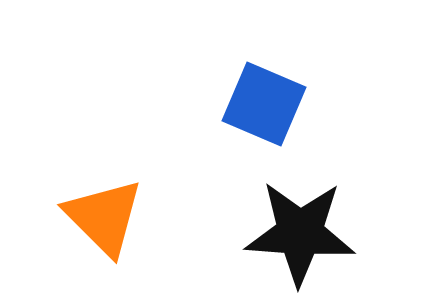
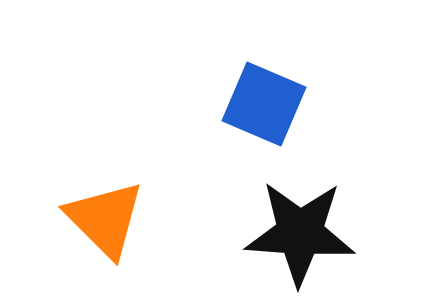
orange triangle: moved 1 px right, 2 px down
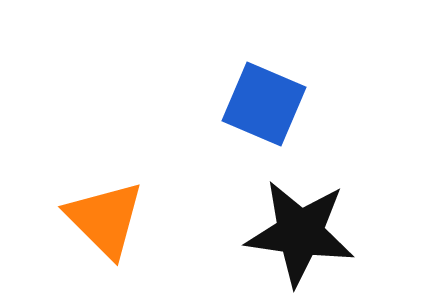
black star: rotated 4 degrees clockwise
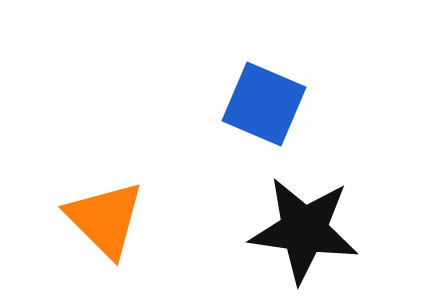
black star: moved 4 px right, 3 px up
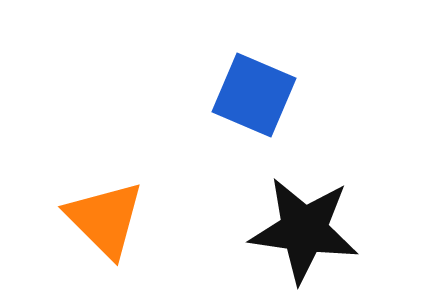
blue square: moved 10 px left, 9 px up
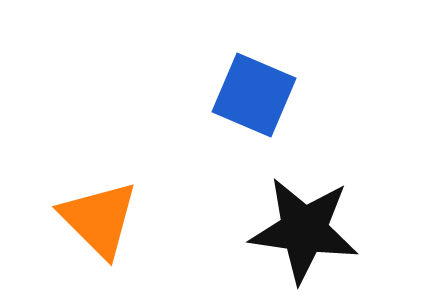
orange triangle: moved 6 px left
